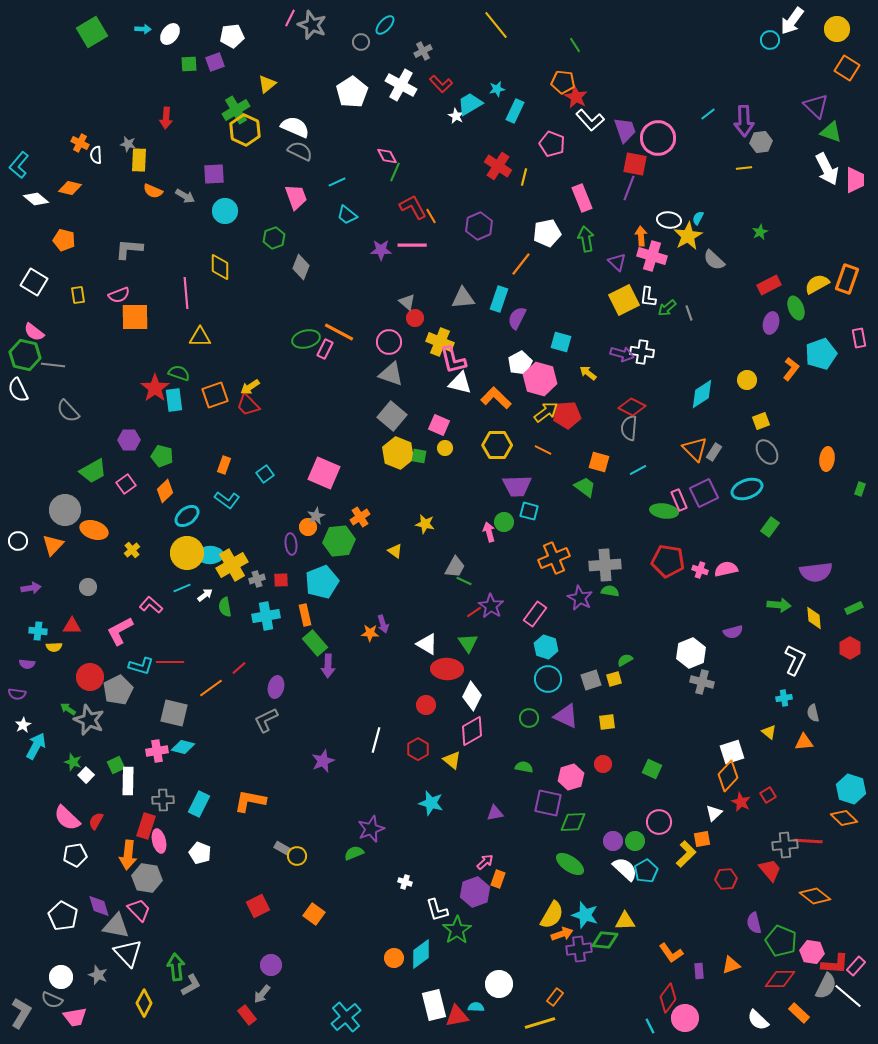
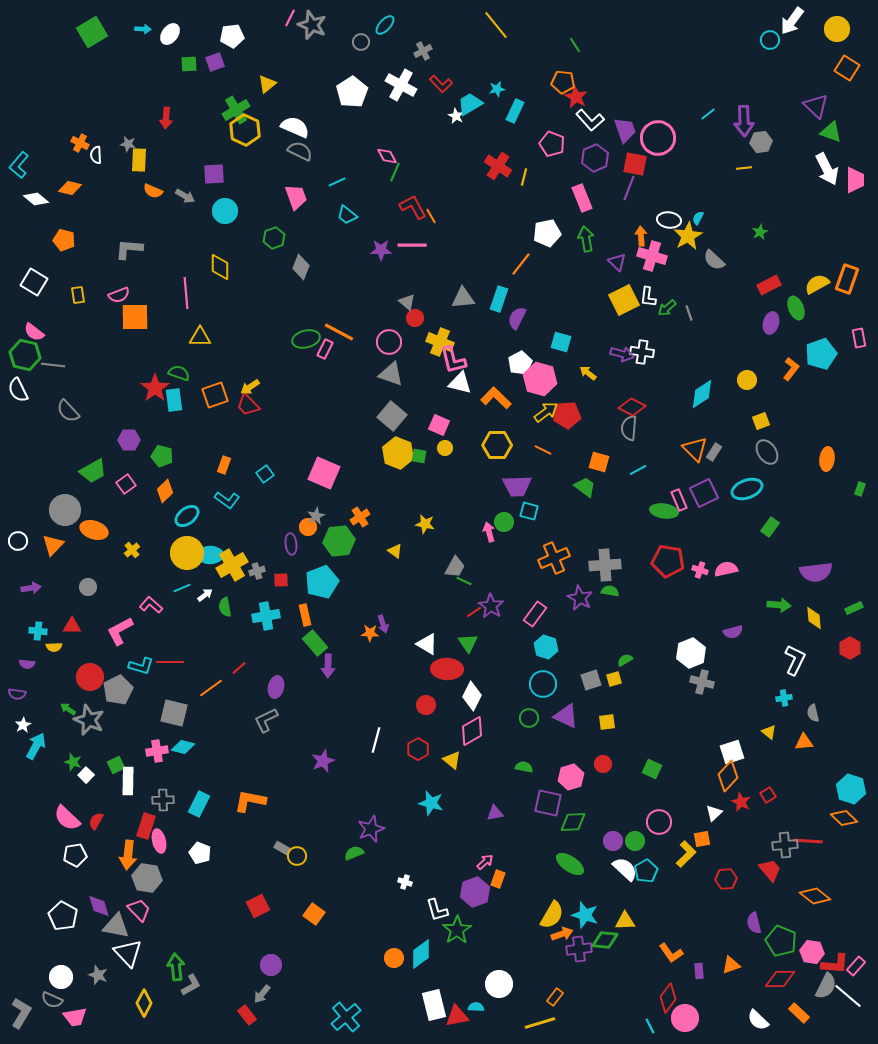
purple hexagon at (479, 226): moved 116 px right, 68 px up
gray cross at (257, 579): moved 8 px up
cyan circle at (548, 679): moved 5 px left, 5 px down
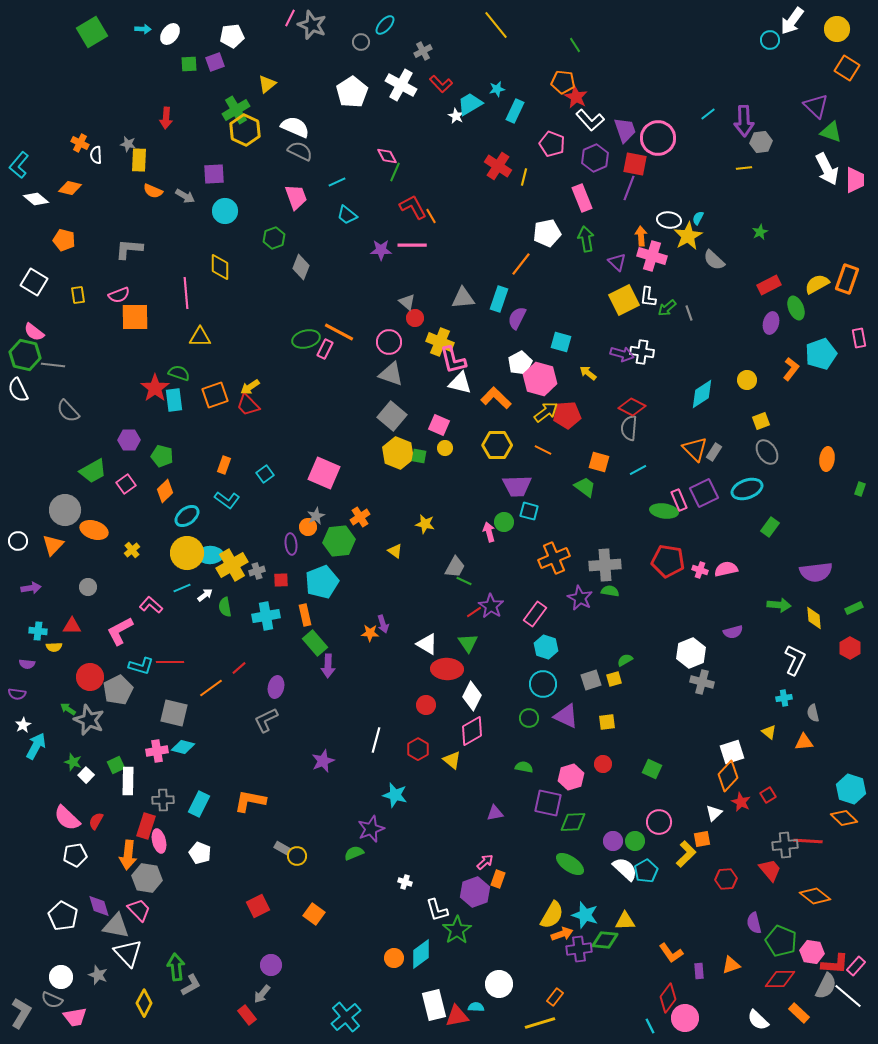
cyan star at (431, 803): moved 36 px left, 8 px up
